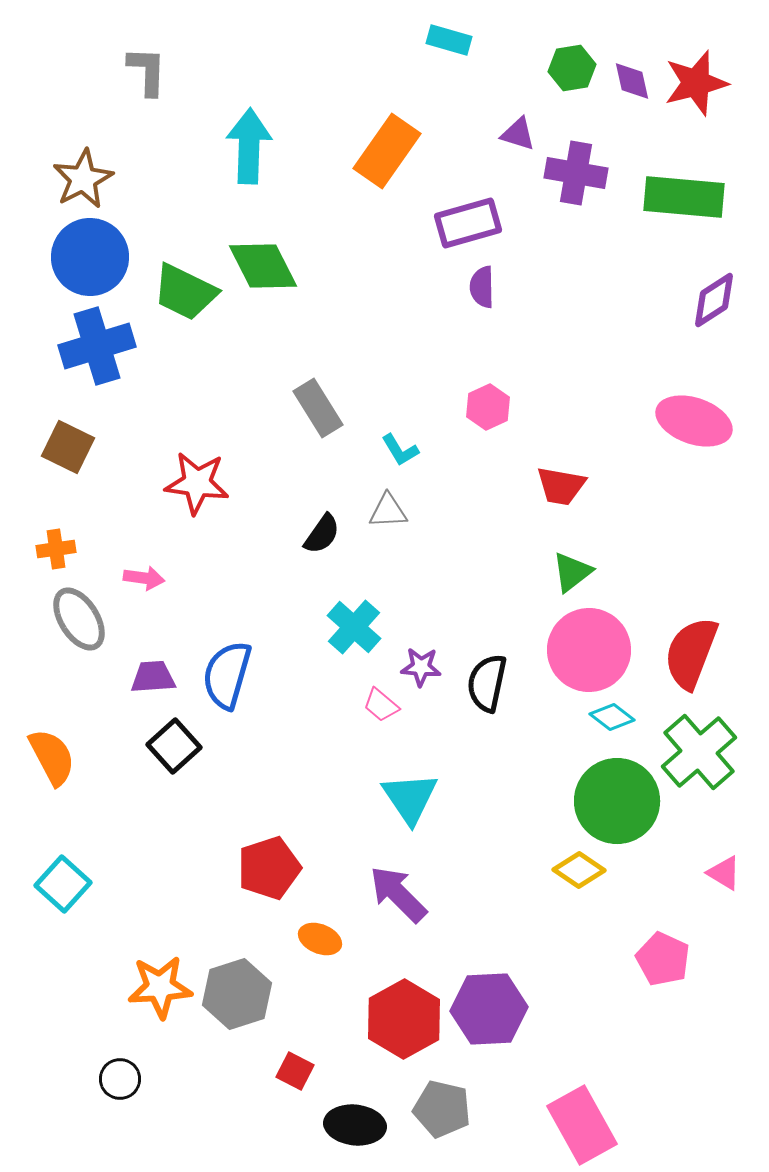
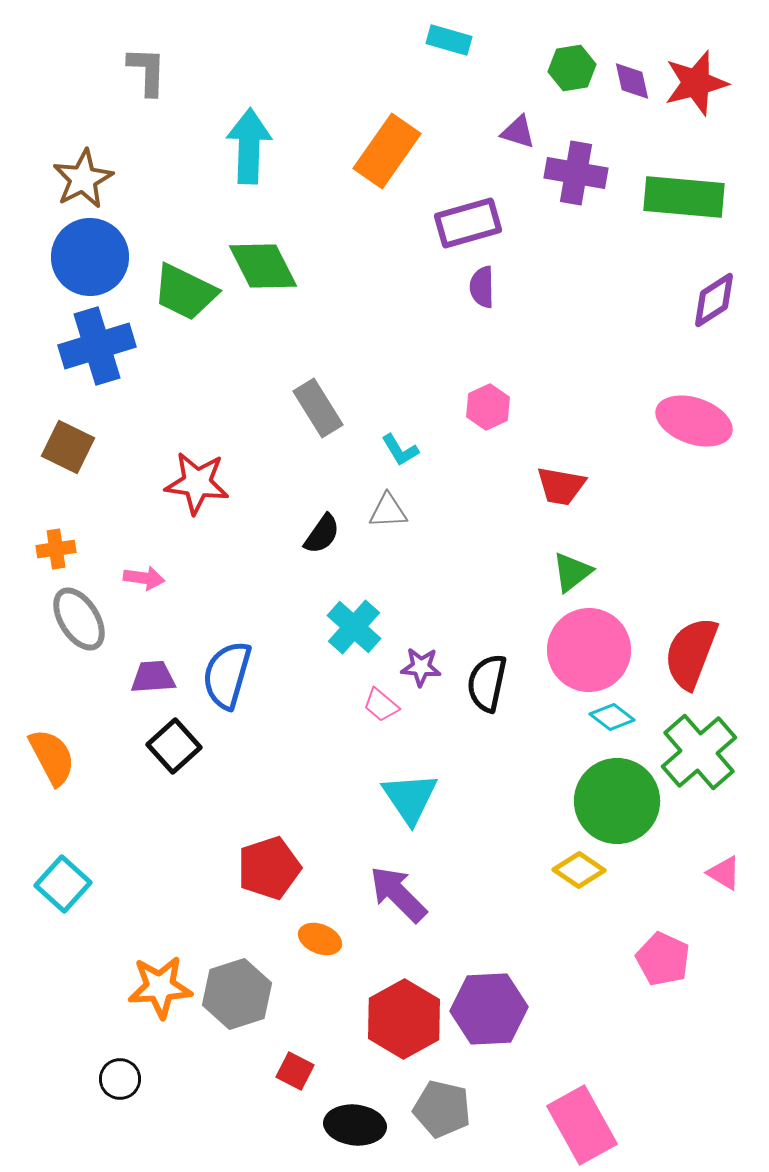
purple triangle at (518, 134): moved 2 px up
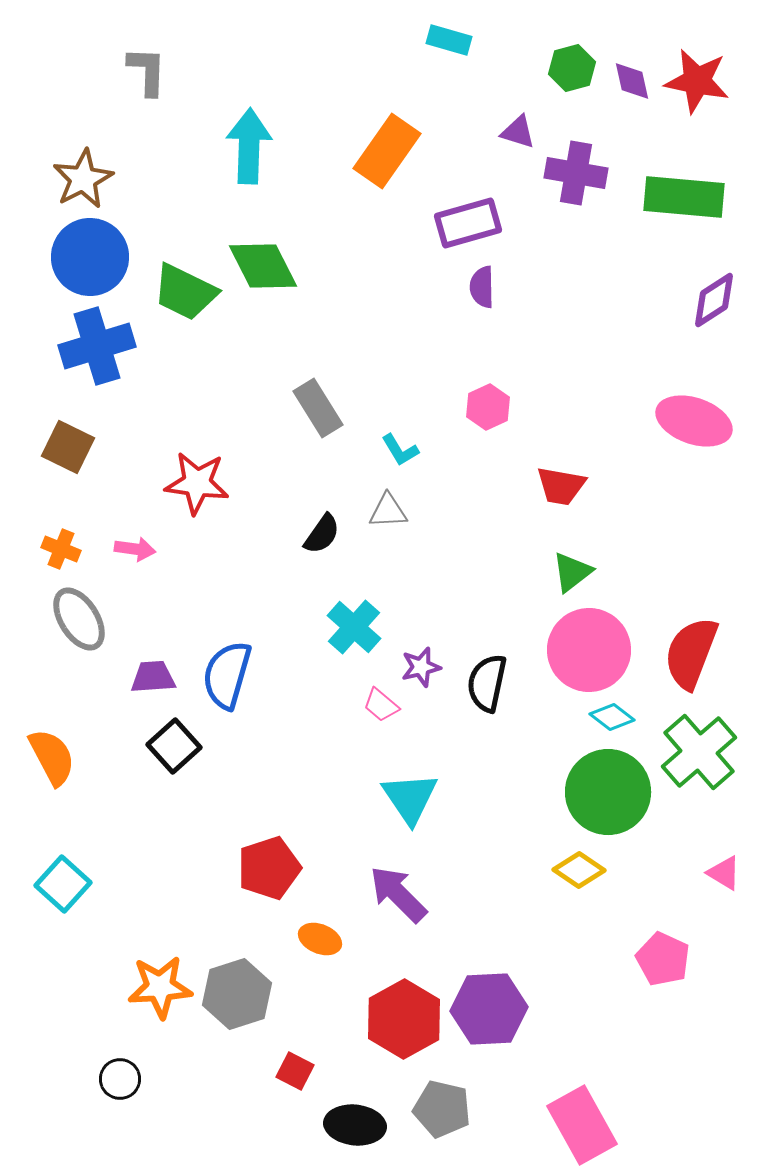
green hexagon at (572, 68): rotated 6 degrees counterclockwise
red star at (696, 83): moved 1 px right, 2 px up; rotated 26 degrees clockwise
orange cross at (56, 549): moved 5 px right; rotated 30 degrees clockwise
pink arrow at (144, 578): moved 9 px left, 29 px up
purple star at (421, 667): rotated 18 degrees counterclockwise
green circle at (617, 801): moved 9 px left, 9 px up
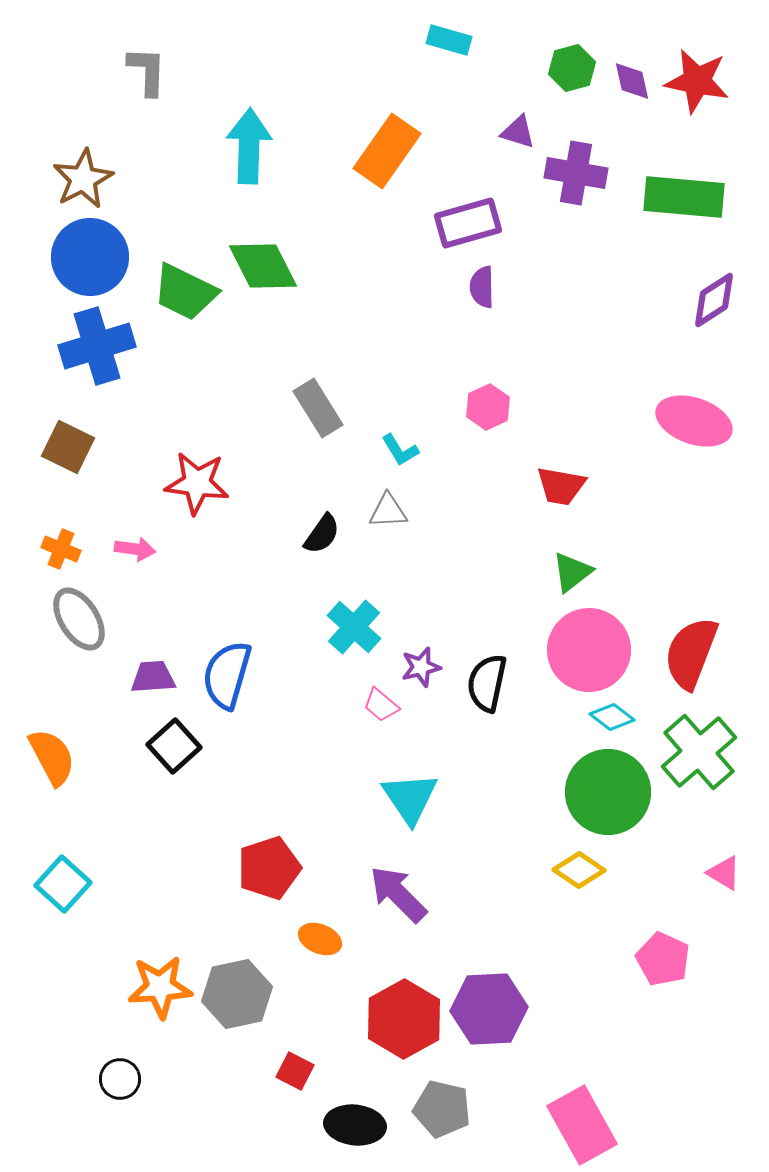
gray hexagon at (237, 994): rotated 6 degrees clockwise
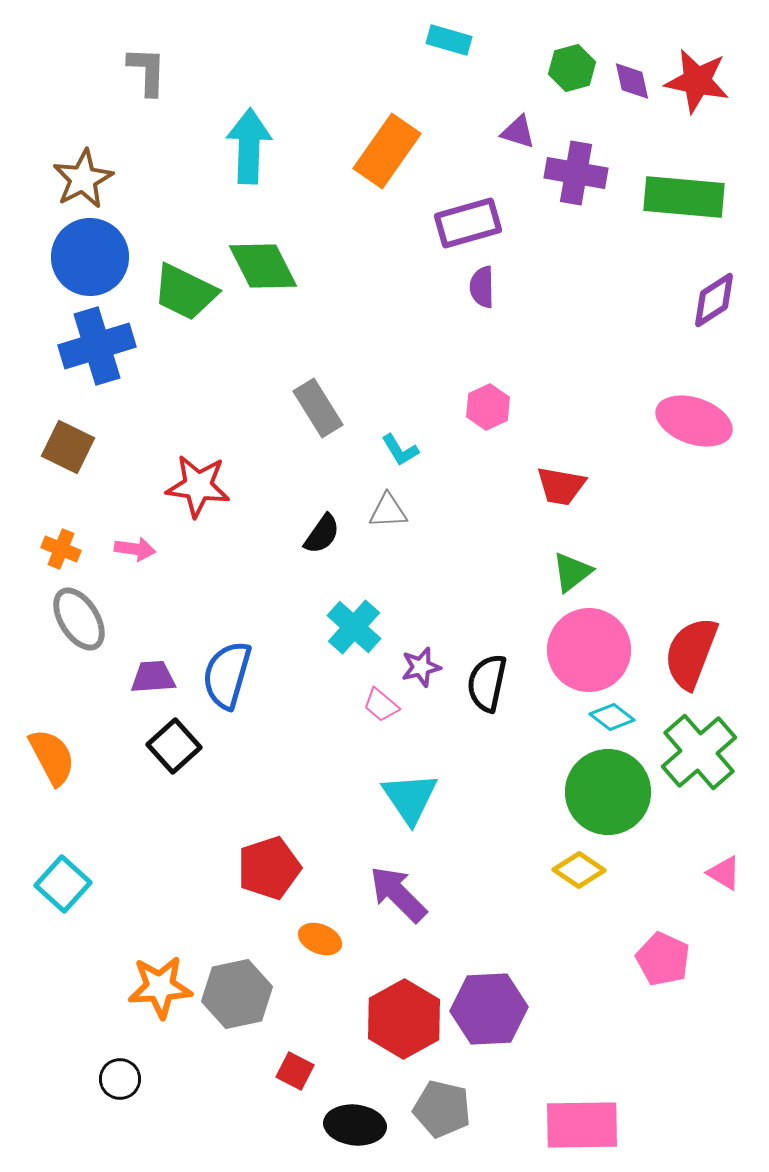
red star at (197, 483): moved 1 px right, 3 px down
pink rectangle at (582, 1125): rotated 62 degrees counterclockwise
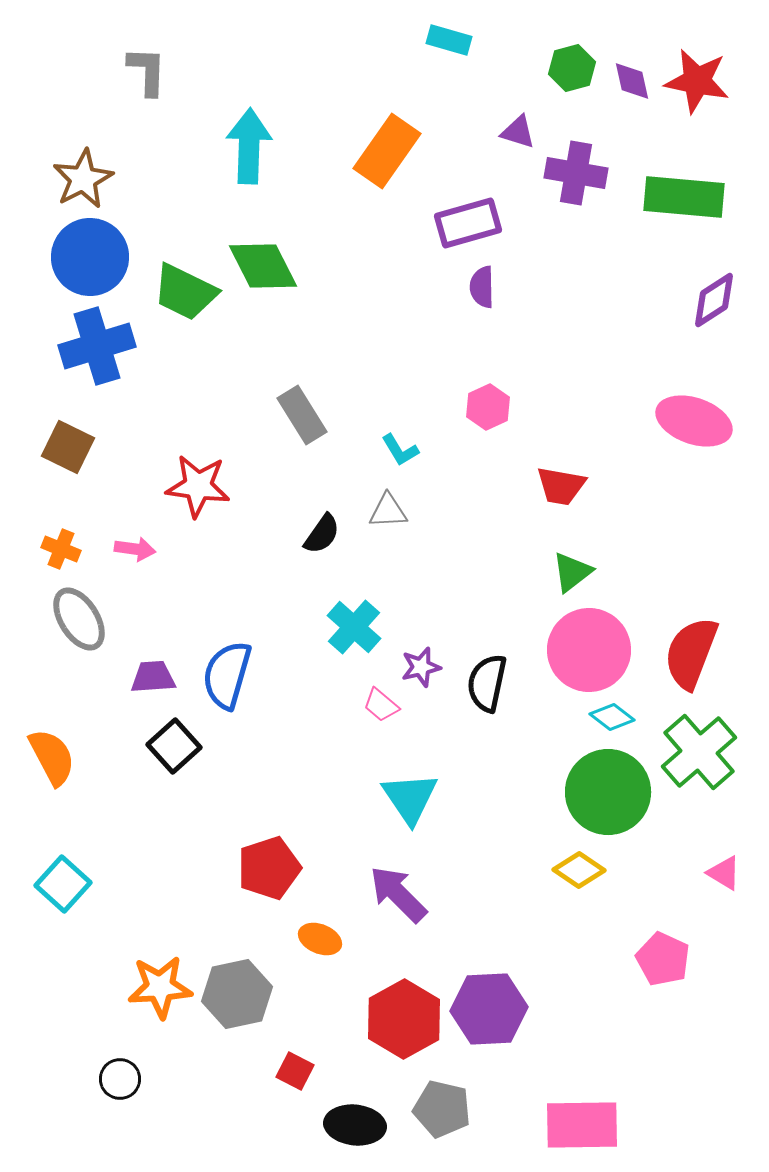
gray rectangle at (318, 408): moved 16 px left, 7 px down
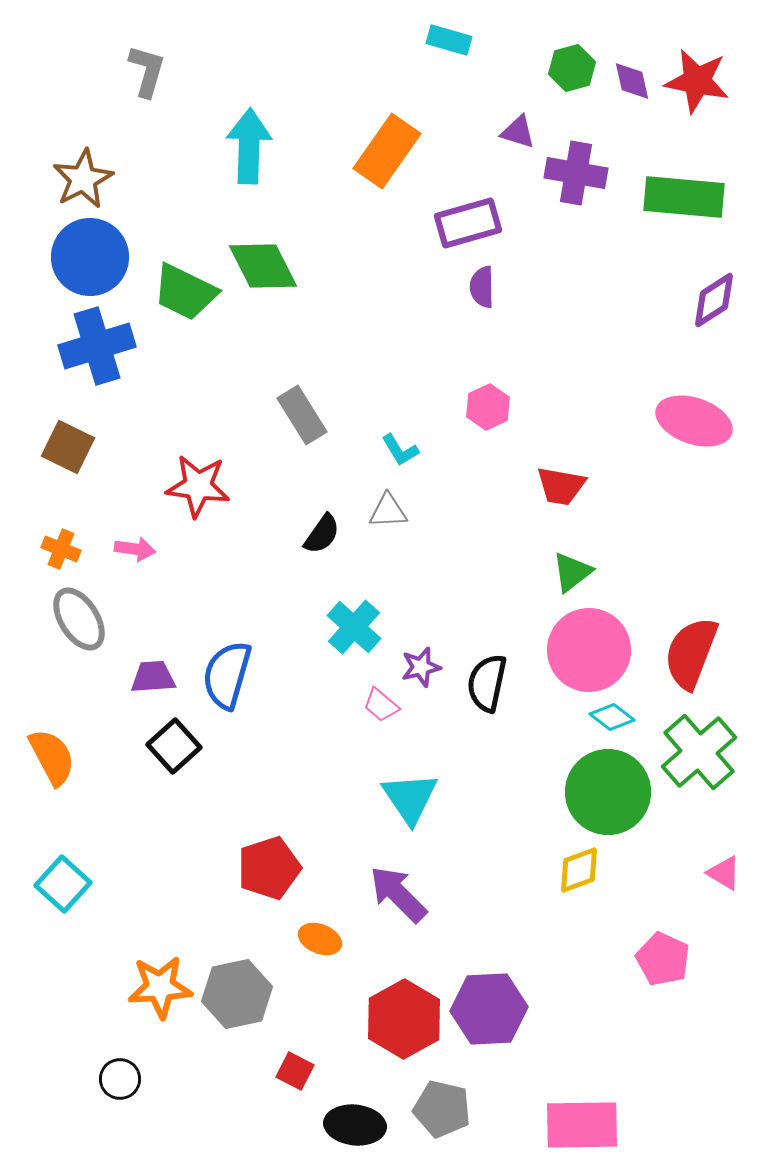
gray L-shape at (147, 71): rotated 14 degrees clockwise
yellow diamond at (579, 870): rotated 54 degrees counterclockwise
